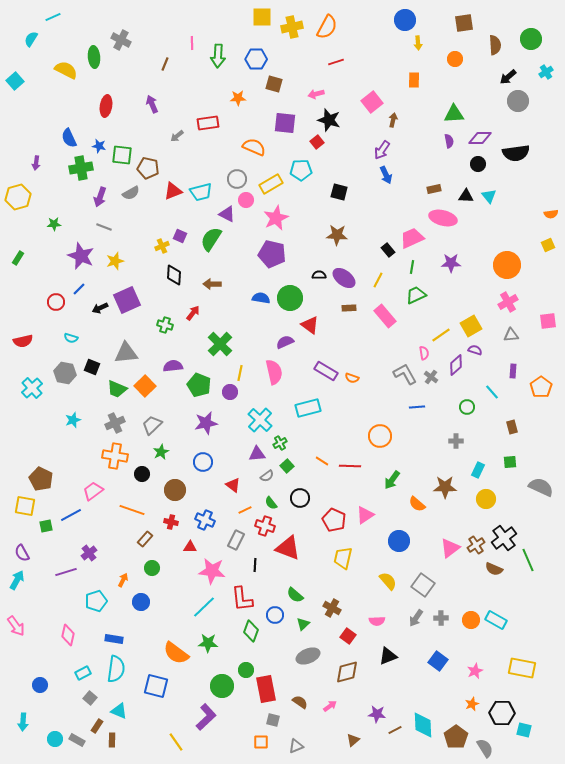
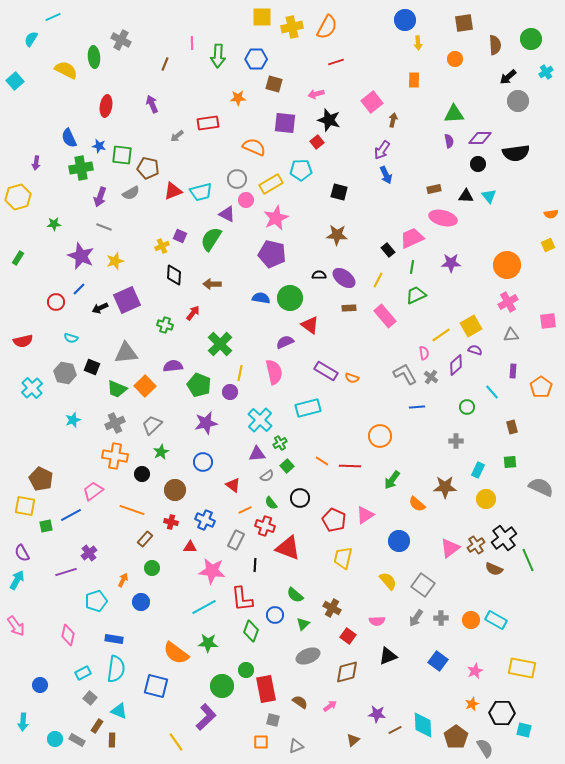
cyan line at (204, 607): rotated 15 degrees clockwise
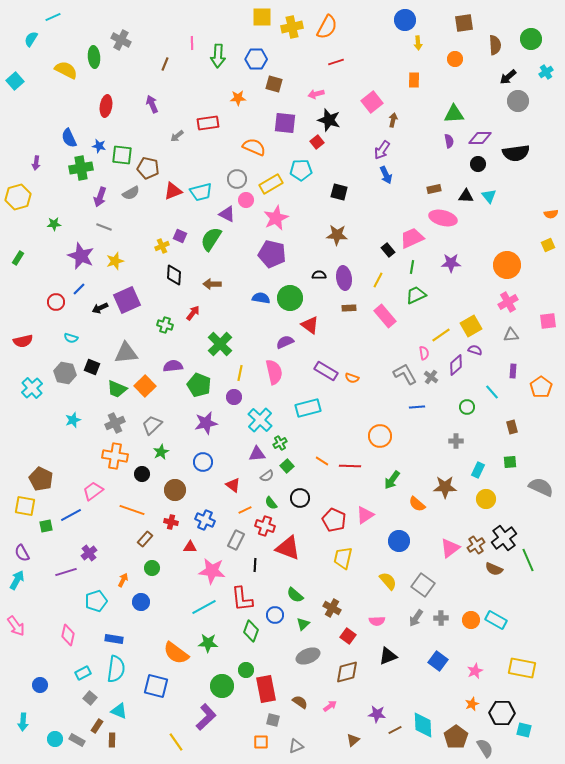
purple ellipse at (344, 278): rotated 45 degrees clockwise
purple circle at (230, 392): moved 4 px right, 5 px down
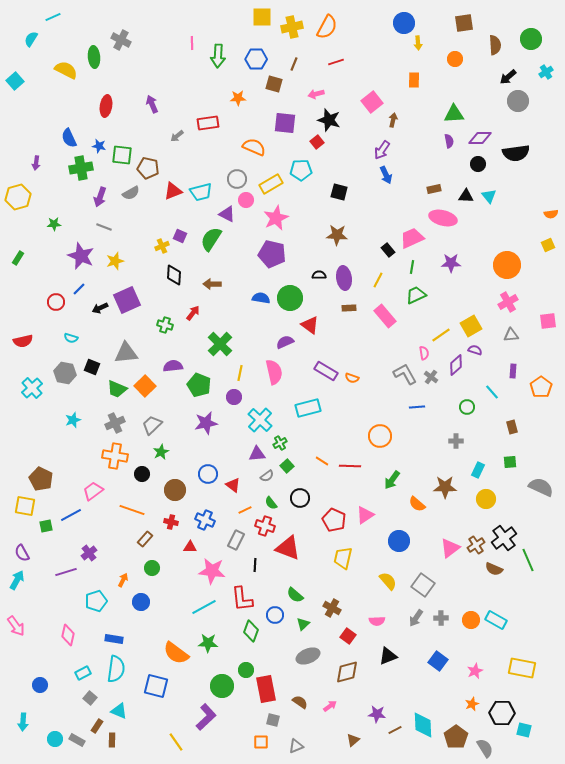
blue circle at (405, 20): moved 1 px left, 3 px down
brown line at (165, 64): moved 129 px right
blue circle at (203, 462): moved 5 px right, 12 px down
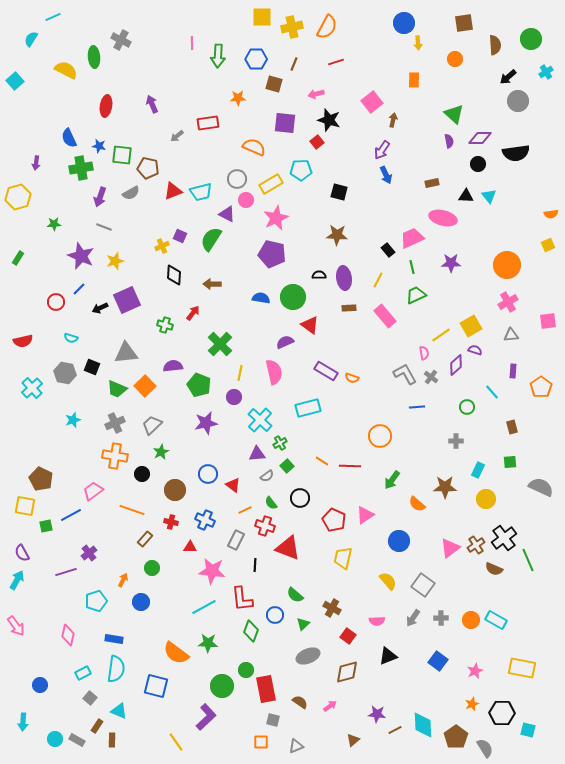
green triangle at (454, 114): rotated 45 degrees clockwise
brown rectangle at (434, 189): moved 2 px left, 6 px up
green line at (412, 267): rotated 24 degrees counterclockwise
green circle at (290, 298): moved 3 px right, 1 px up
gray arrow at (416, 618): moved 3 px left
cyan square at (524, 730): moved 4 px right
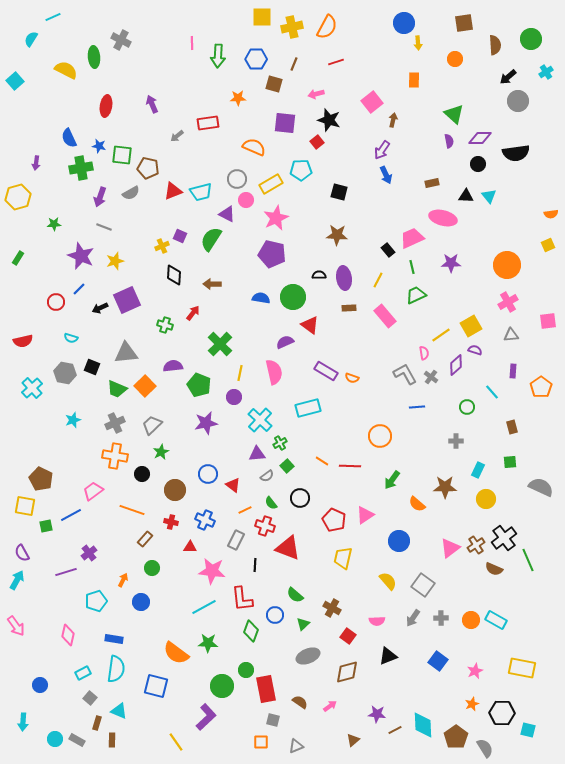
brown rectangle at (97, 726): moved 3 px up; rotated 16 degrees counterclockwise
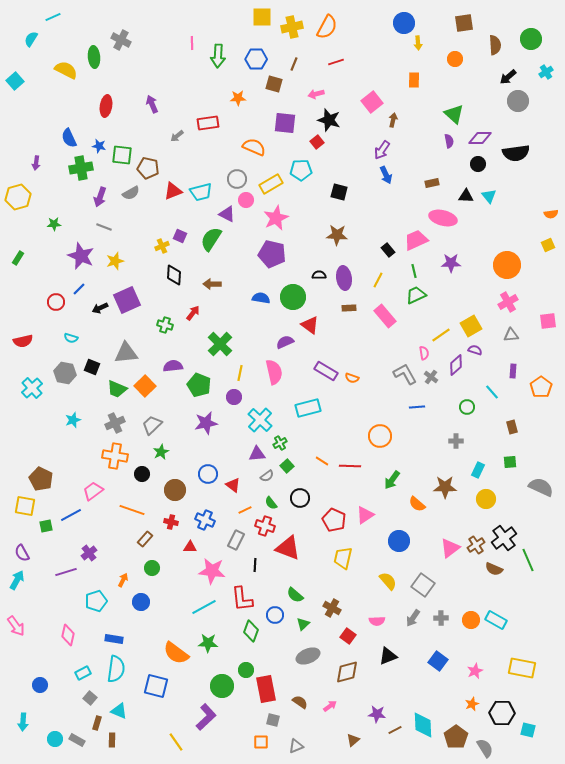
pink trapezoid at (412, 238): moved 4 px right, 2 px down
green line at (412, 267): moved 2 px right, 4 px down
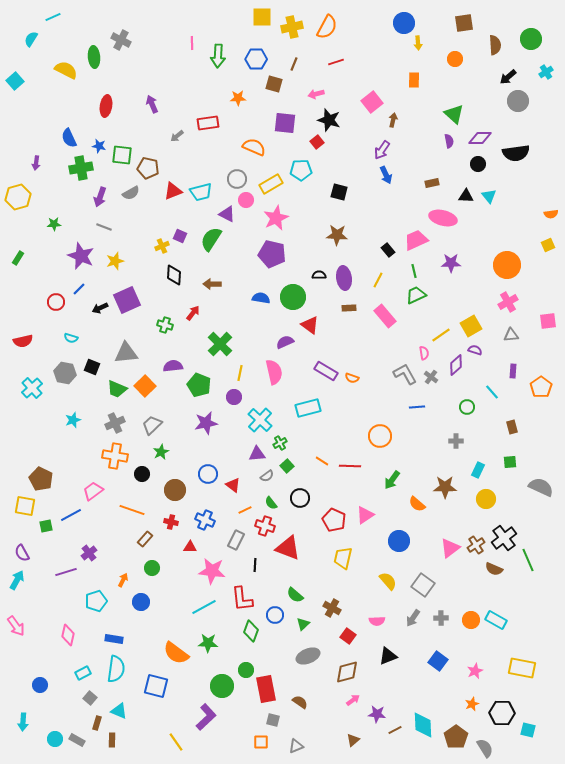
pink arrow at (330, 706): moved 23 px right, 6 px up
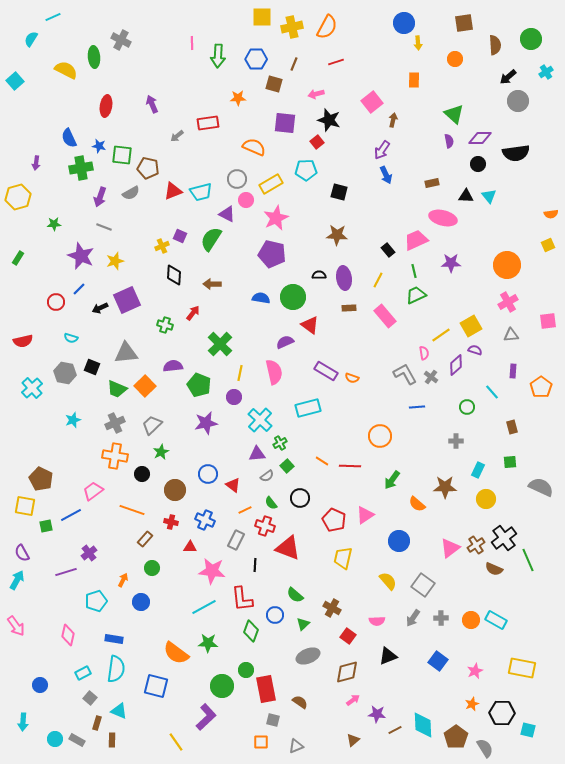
cyan pentagon at (301, 170): moved 5 px right
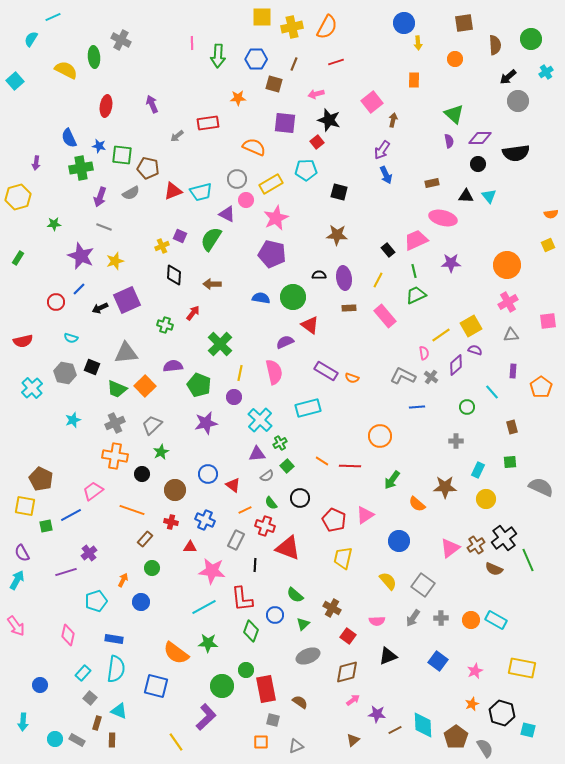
gray L-shape at (405, 374): moved 2 px left, 2 px down; rotated 35 degrees counterclockwise
cyan rectangle at (83, 673): rotated 21 degrees counterclockwise
black hexagon at (502, 713): rotated 15 degrees clockwise
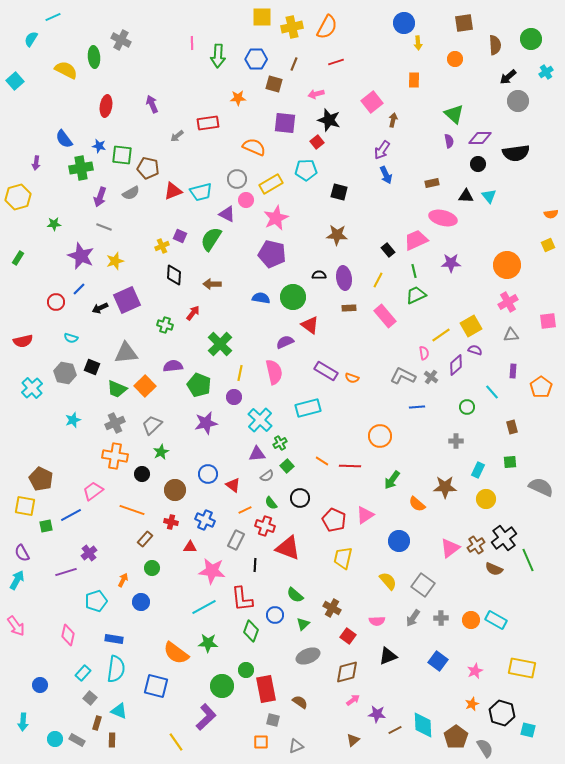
blue semicircle at (69, 138): moved 5 px left, 1 px down; rotated 12 degrees counterclockwise
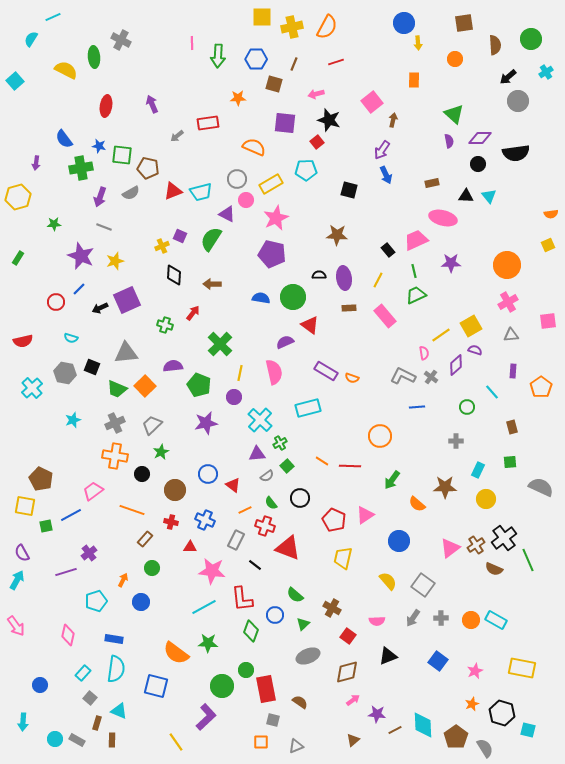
black square at (339, 192): moved 10 px right, 2 px up
black line at (255, 565): rotated 56 degrees counterclockwise
